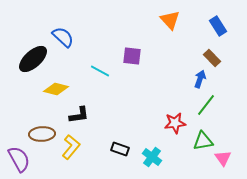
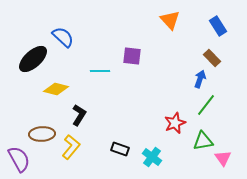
cyan line: rotated 30 degrees counterclockwise
black L-shape: rotated 50 degrees counterclockwise
red star: rotated 15 degrees counterclockwise
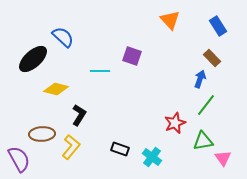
purple square: rotated 12 degrees clockwise
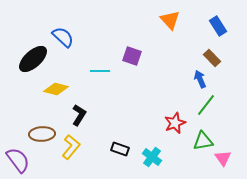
blue arrow: rotated 42 degrees counterclockwise
purple semicircle: moved 1 px left, 1 px down; rotated 8 degrees counterclockwise
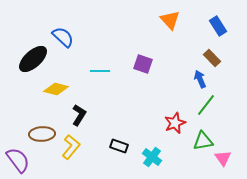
purple square: moved 11 px right, 8 px down
black rectangle: moved 1 px left, 3 px up
